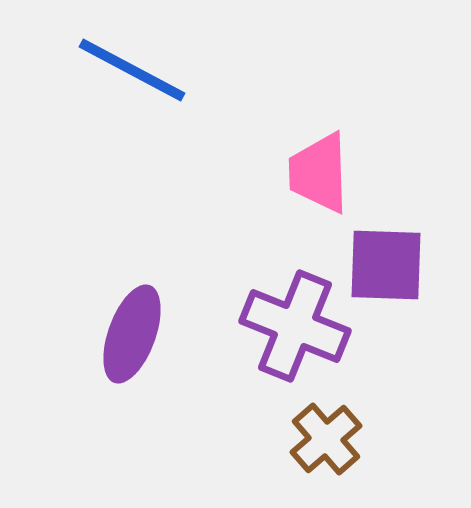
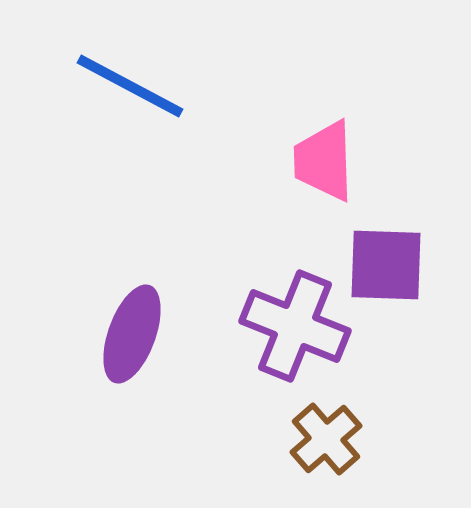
blue line: moved 2 px left, 16 px down
pink trapezoid: moved 5 px right, 12 px up
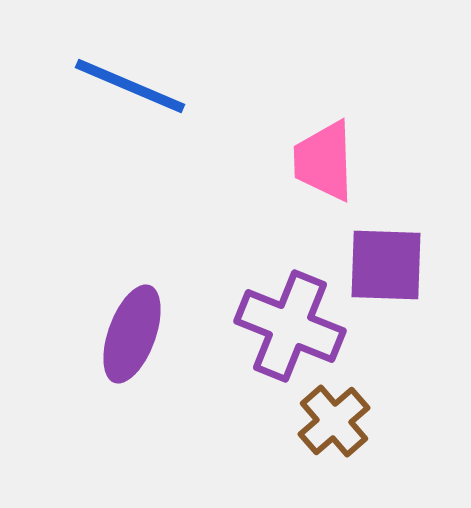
blue line: rotated 5 degrees counterclockwise
purple cross: moved 5 px left
brown cross: moved 8 px right, 18 px up
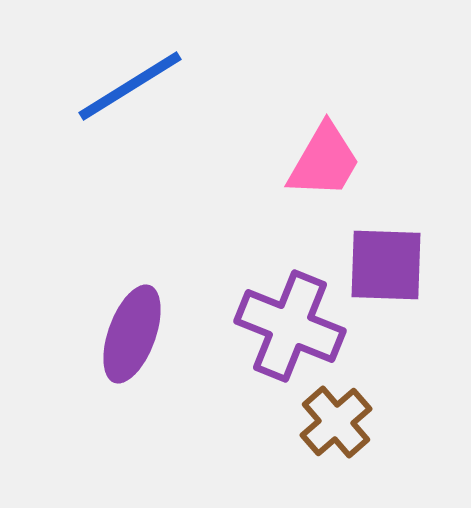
blue line: rotated 55 degrees counterclockwise
pink trapezoid: rotated 148 degrees counterclockwise
brown cross: moved 2 px right, 1 px down
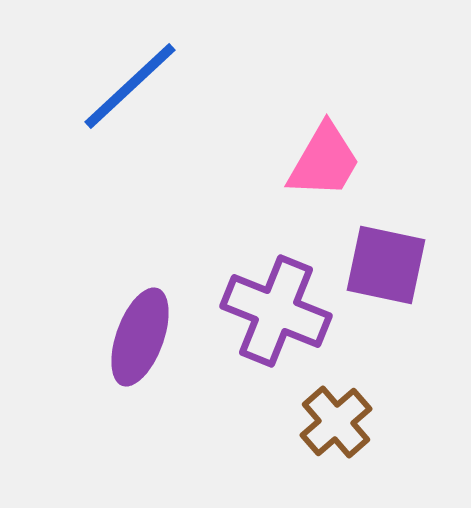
blue line: rotated 11 degrees counterclockwise
purple square: rotated 10 degrees clockwise
purple cross: moved 14 px left, 15 px up
purple ellipse: moved 8 px right, 3 px down
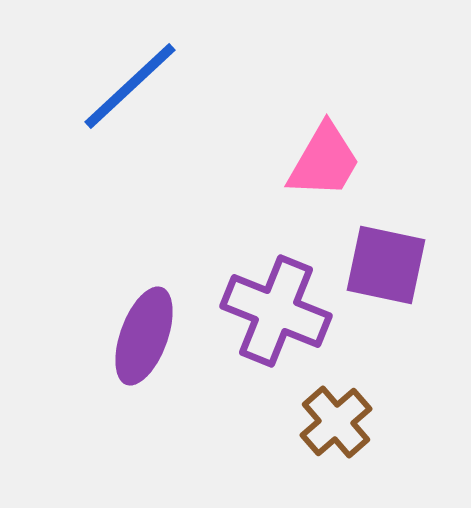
purple ellipse: moved 4 px right, 1 px up
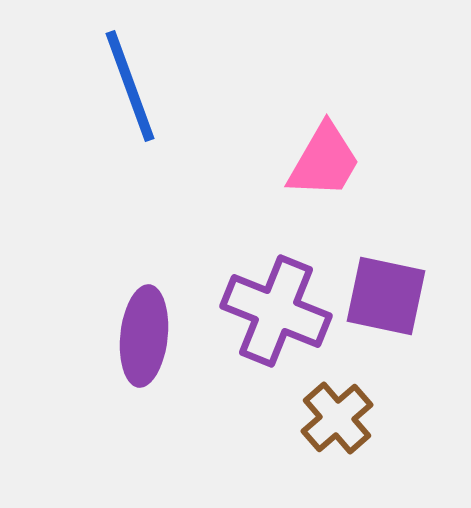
blue line: rotated 67 degrees counterclockwise
purple square: moved 31 px down
purple ellipse: rotated 14 degrees counterclockwise
brown cross: moved 1 px right, 4 px up
